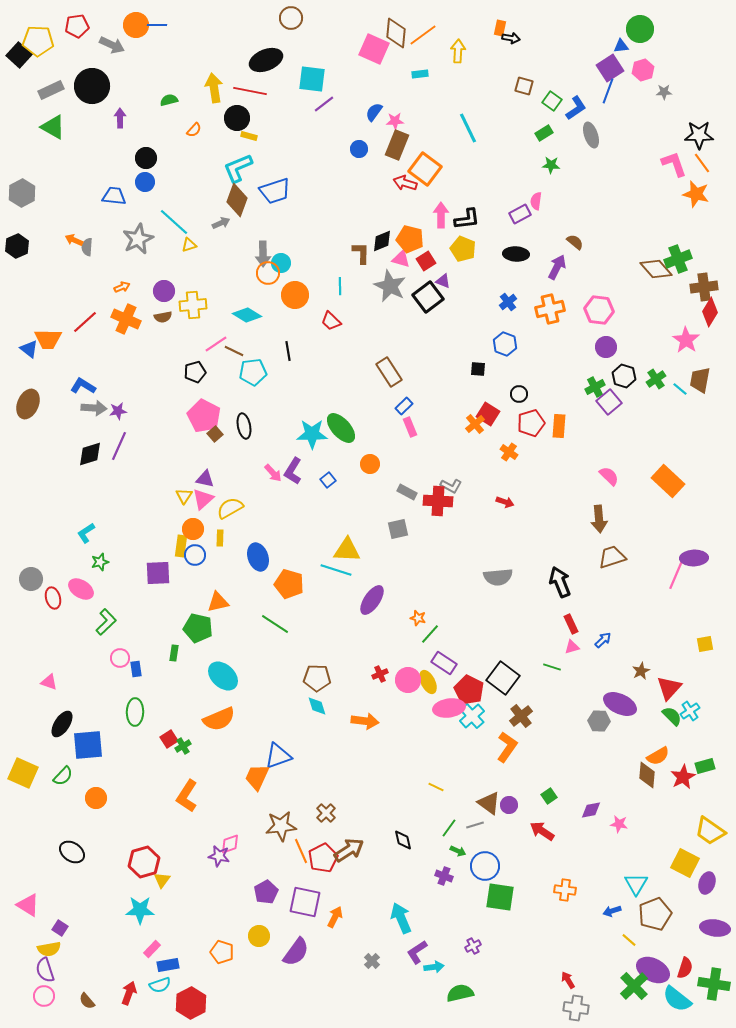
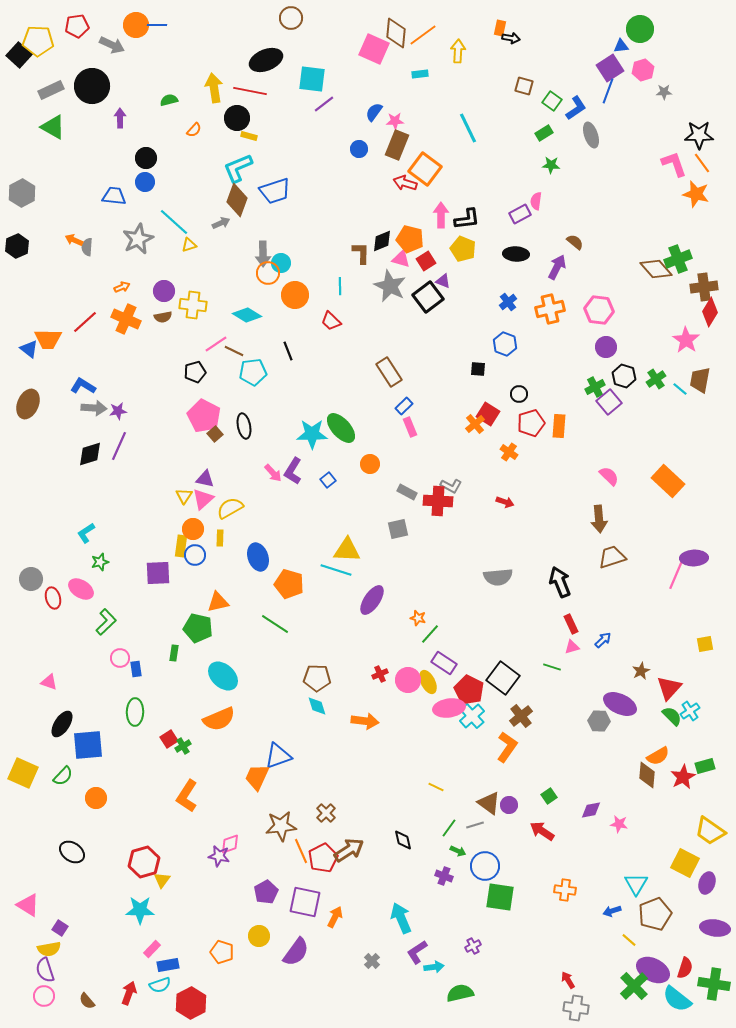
yellow cross at (193, 305): rotated 12 degrees clockwise
black line at (288, 351): rotated 12 degrees counterclockwise
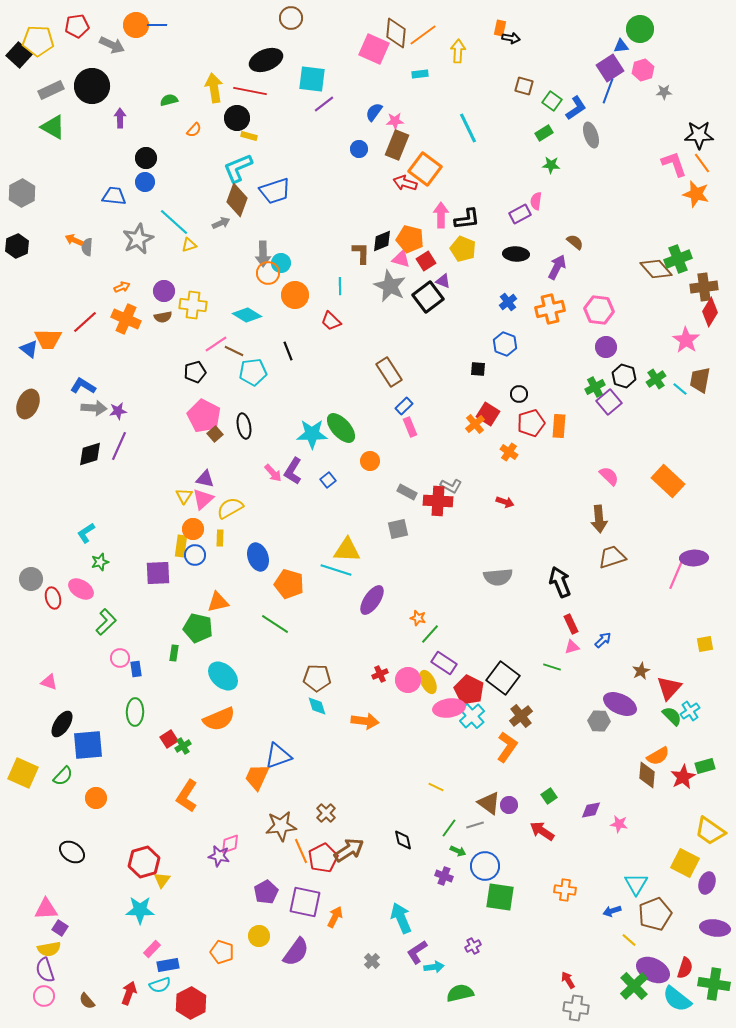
orange circle at (370, 464): moved 3 px up
pink triangle at (28, 905): moved 18 px right, 4 px down; rotated 35 degrees counterclockwise
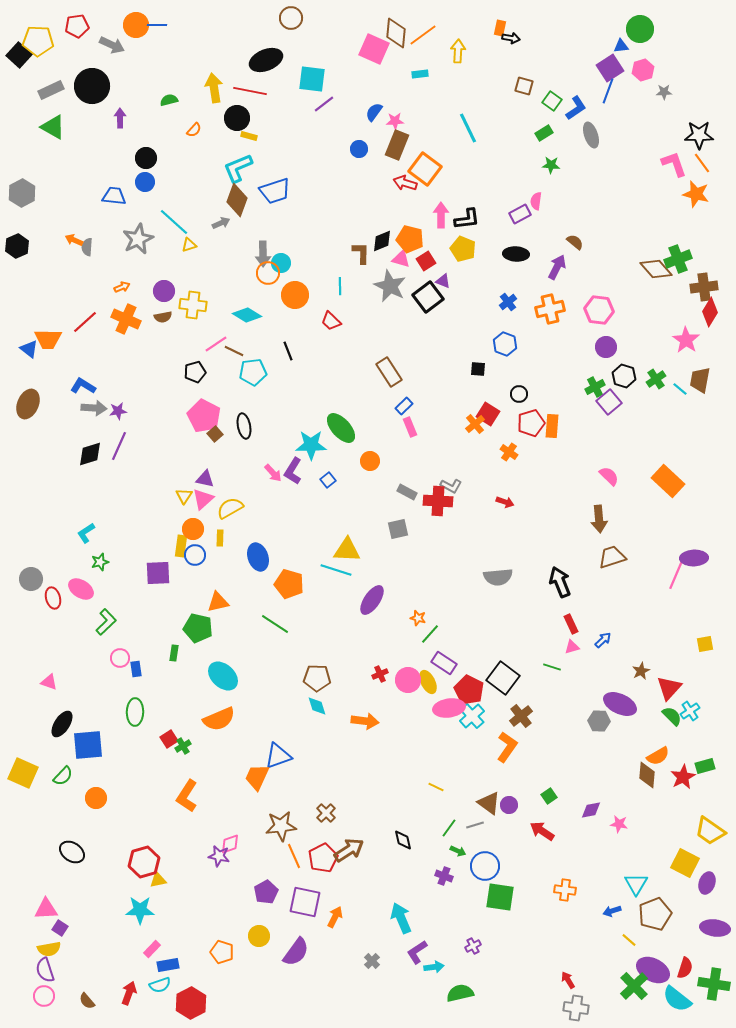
orange rectangle at (559, 426): moved 7 px left
cyan star at (312, 434): moved 1 px left, 11 px down
orange line at (301, 851): moved 7 px left, 5 px down
yellow triangle at (162, 880): moved 4 px left; rotated 42 degrees clockwise
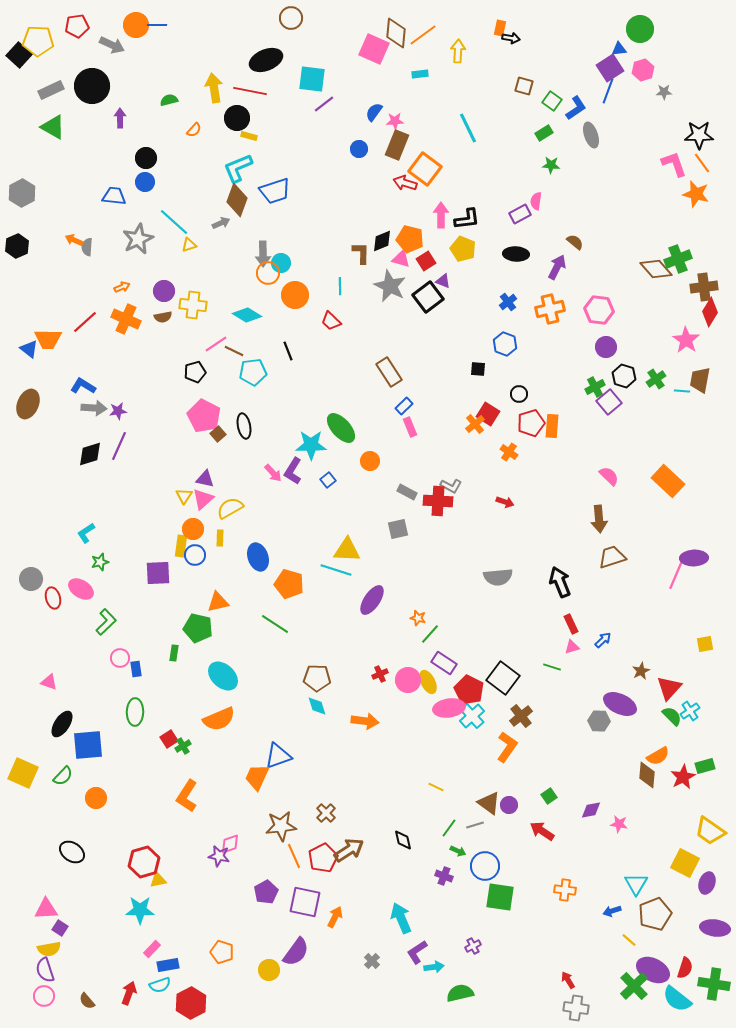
blue triangle at (621, 46): moved 2 px left, 3 px down
cyan line at (680, 389): moved 2 px right, 2 px down; rotated 35 degrees counterclockwise
brown square at (215, 434): moved 3 px right
yellow circle at (259, 936): moved 10 px right, 34 px down
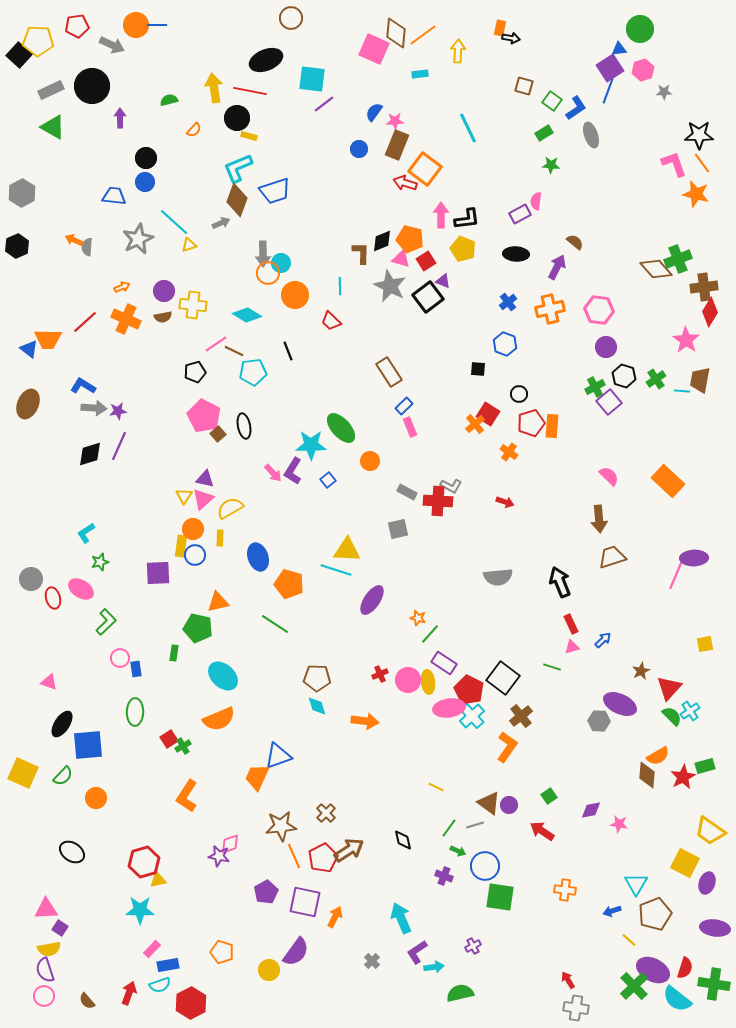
yellow ellipse at (428, 682): rotated 20 degrees clockwise
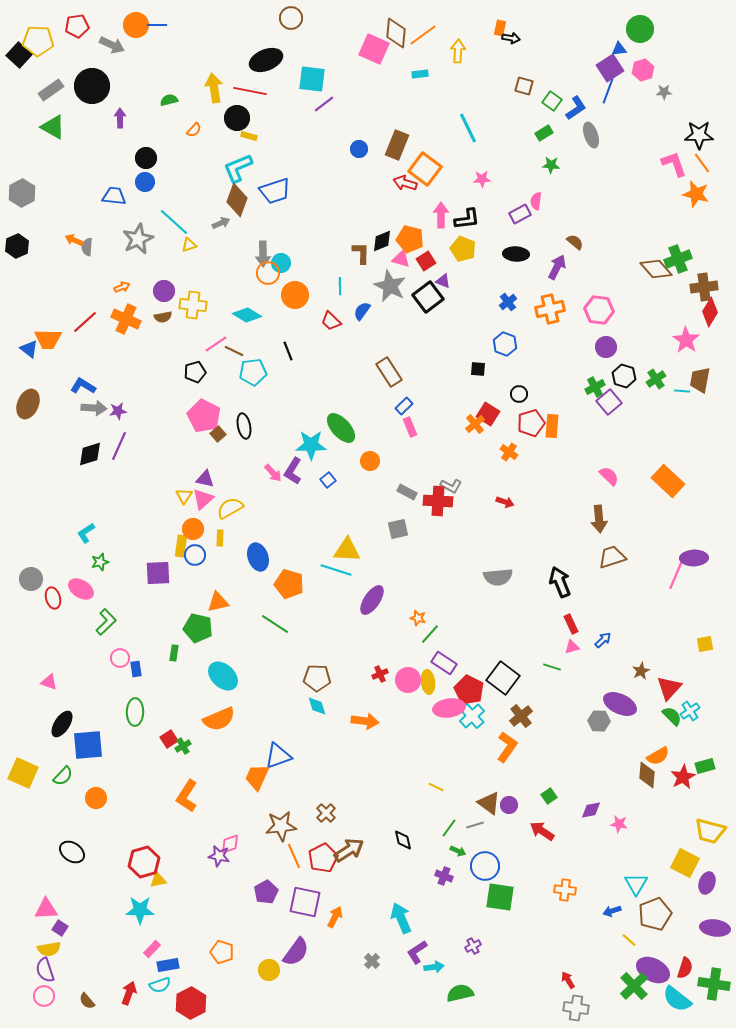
gray rectangle at (51, 90): rotated 10 degrees counterclockwise
blue semicircle at (374, 112): moved 12 px left, 199 px down
pink star at (395, 121): moved 87 px right, 58 px down
yellow trapezoid at (710, 831): rotated 20 degrees counterclockwise
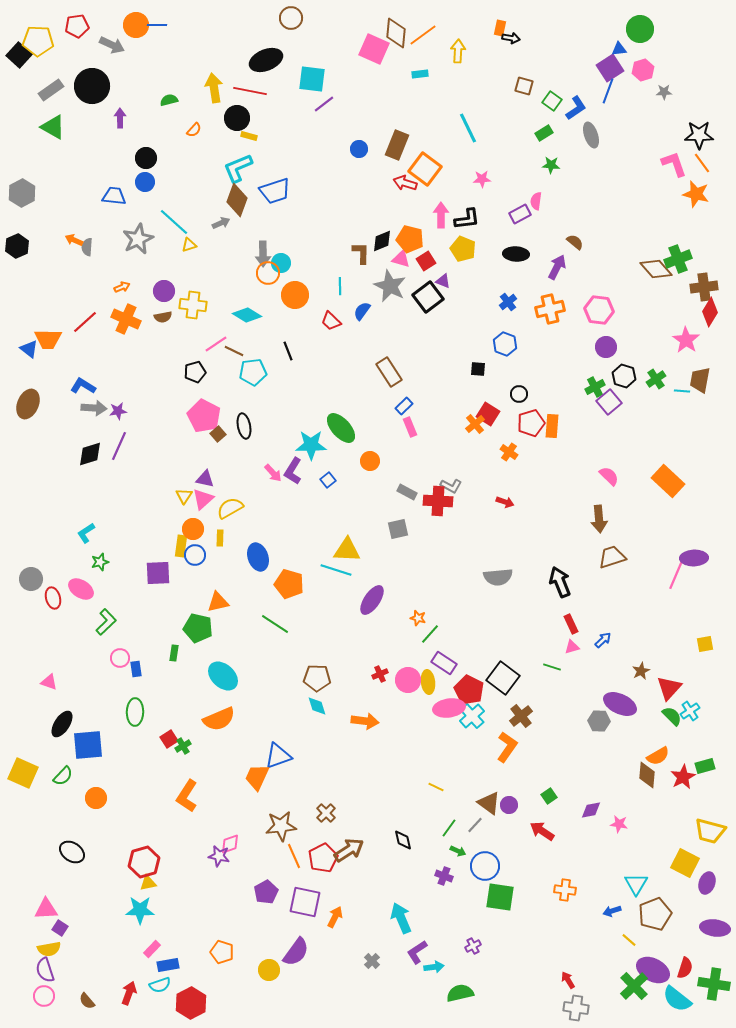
gray line at (475, 825): rotated 30 degrees counterclockwise
yellow triangle at (158, 880): moved 10 px left, 3 px down
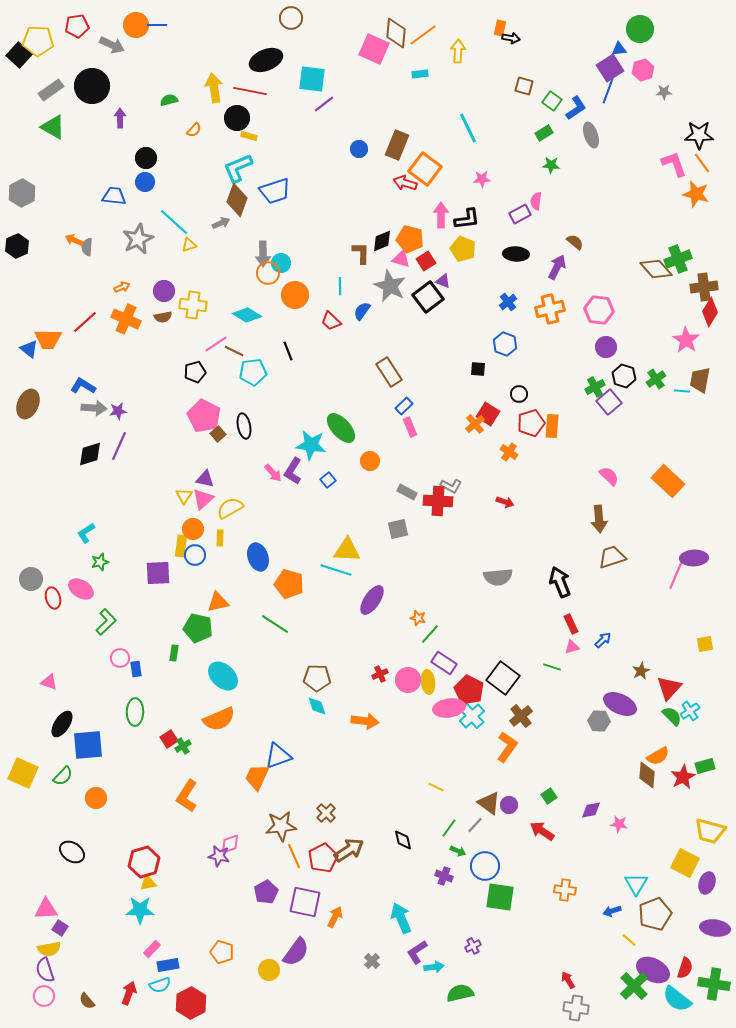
cyan star at (311, 445): rotated 8 degrees clockwise
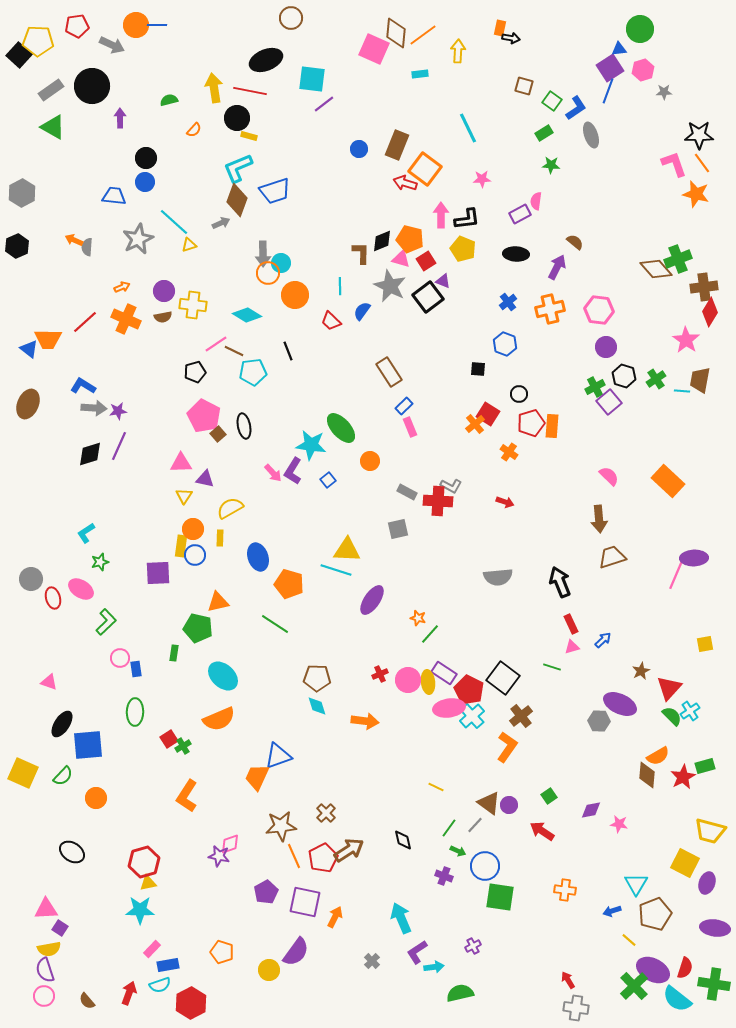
pink triangle at (203, 499): moved 22 px left, 36 px up; rotated 40 degrees clockwise
purple rectangle at (444, 663): moved 10 px down
